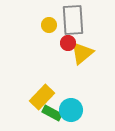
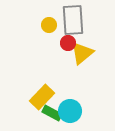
cyan circle: moved 1 px left, 1 px down
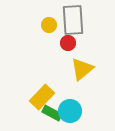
yellow triangle: moved 16 px down
